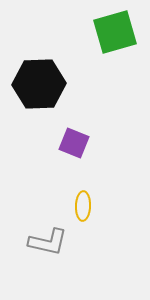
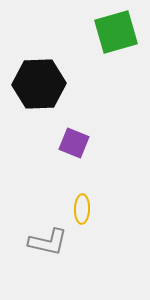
green square: moved 1 px right
yellow ellipse: moved 1 px left, 3 px down
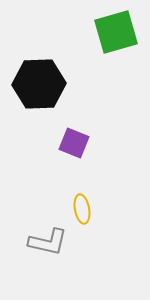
yellow ellipse: rotated 12 degrees counterclockwise
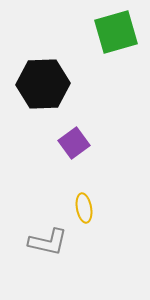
black hexagon: moved 4 px right
purple square: rotated 32 degrees clockwise
yellow ellipse: moved 2 px right, 1 px up
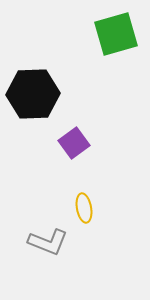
green square: moved 2 px down
black hexagon: moved 10 px left, 10 px down
gray L-shape: rotated 9 degrees clockwise
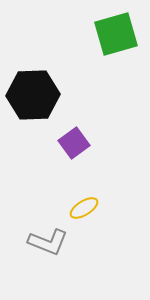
black hexagon: moved 1 px down
yellow ellipse: rotated 68 degrees clockwise
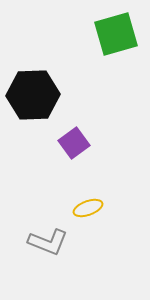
yellow ellipse: moved 4 px right; rotated 12 degrees clockwise
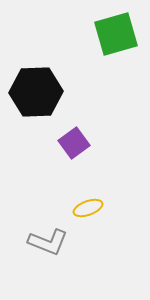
black hexagon: moved 3 px right, 3 px up
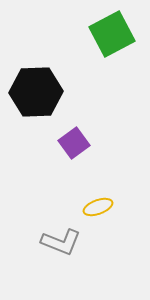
green square: moved 4 px left; rotated 12 degrees counterclockwise
yellow ellipse: moved 10 px right, 1 px up
gray L-shape: moved 13 px right
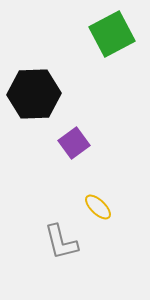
black hexagon: moved 2 px left, 2 px down
yellow ellipse: rotated 64 degrees clockwise
gray L-shape: rotated 54 degrees clockwise
